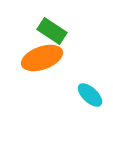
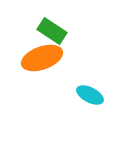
cyan ellipse: rotated 16 degrees counterclockwise
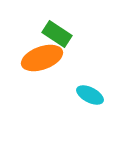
green rectangle: moved 5 px right, 3 px down
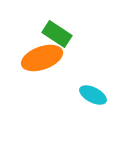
cyan ellipse: moved 3 px right
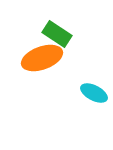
cyan ellipse: moved 1 px right, 2 px up
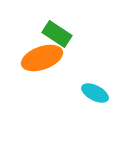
cyan ellipse: moved 1 px right
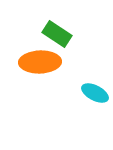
orange ellipse: moved 2 px left, 4 px down; rotated 18 degrees clockwise
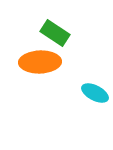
green rectangle: moved 2 px left, 1 px up
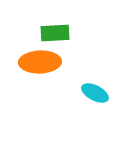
green rectangle: rotated 36 degrees counterclockwise
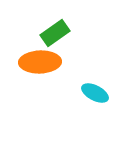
green rectangle: rotated 32 degrees counterclockwise
